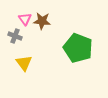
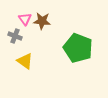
yellow triangle: moved 1 px right, 2 px up; rotated 18 degrees counterclockwise
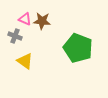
pink triangle: rotated 32 degrees counterclockwise
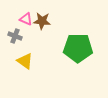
pink triangle: moved 1 px right
green pentagon: rotated 20 degrees counterclockwise
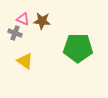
pink triangle: moved 3 px left
gray cross: moved 3 px up
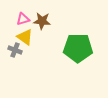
pink triangle: rotated 40 degrees counterclockwise
gray cross: moved 17 px down
yellow triangle: moved 24 px up
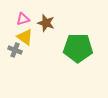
brown star: moved 4 px right, 2 px down; rotated 12 degrees clockwise
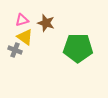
pink triangle: moved 1 px left, 1 px down
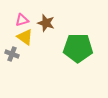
gray cross: moved 3 px left, 4 px down
